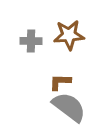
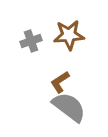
gray cross: rotated 20 degrees counterclockwise
brown L-shape: rotated 35 degrees counterclockwise
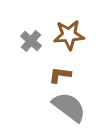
gray cross: rotated 30 degrees counterclockwise
brown L-shape: moved 7 px up; rotated 40 degrees clockwise
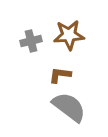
gray cross: rotated 35 degrees clockwise
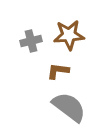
brown L-shape: moved 2 px left, 4 px up
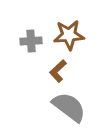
gray cross: rotated 10 degrees clockwise
brown L-shape: rotated 50 degrees counterclockwise
